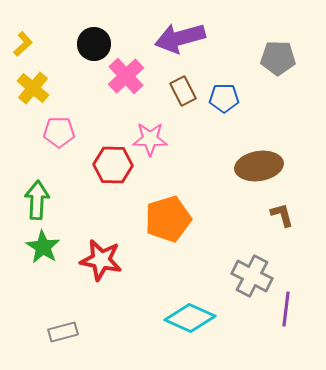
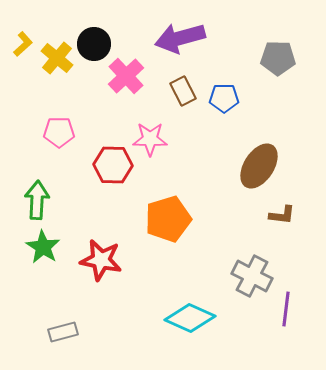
yellow cross: moved 24 px right, 30 px up
brown ellipse: rotated 48 degrees counterclockwise
brown L-shape: rotated 112 degrees clockwise
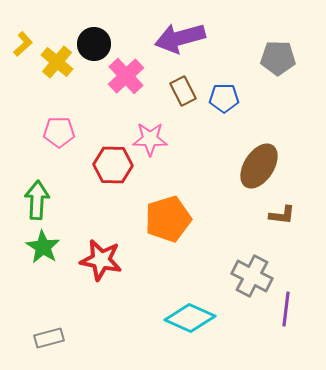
yellow cross: moved 4 px down
gray rectangle: moved 14 px left, 6 px down
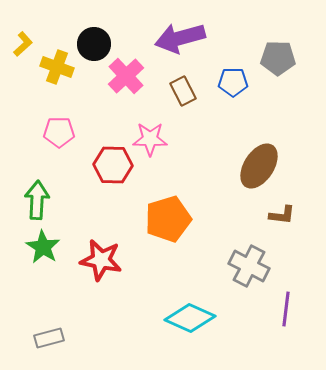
yellow cross: moved 5 px down; rotated 20 degrees counterclockwise
blue pentagon: moved 9 px right, 16 px up
gray cross: moved 3 px left, 10 px up
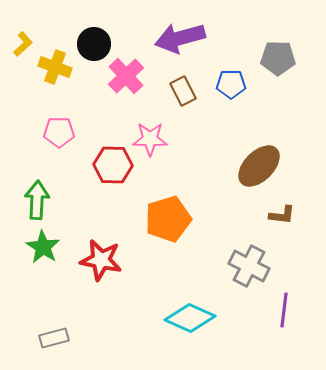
yellow cross: moved 2 px left
blue pentagon: moved 2 px left, 2 px down
brown ellipse: rotated 12 degrees clockwise
purple line: moved 2 px left, 1 px down
gray rectangle: moved 5 px right
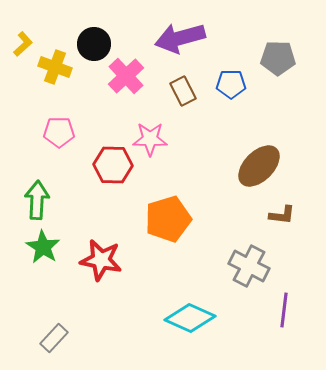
gray rectangle: rotated 32 degrees counterclockwise
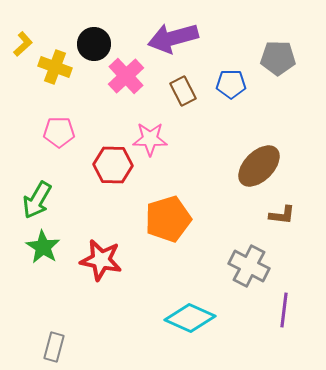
purple arrow: moved 7 px left
green arrow: rotated 153 degrees counterclockwise
gray rectangle: moved 9 px down; rotated 28 degrees counterclockwise
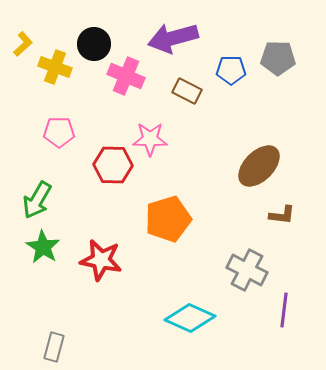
pink cross: rotated 24 degrees counterclockwise
blue pentagon: moved 14 px up
brown rectangle: moved 4 px right; rotated 36 degrees counterclockwise
gray cross: moved 2 px left, 4 px down
